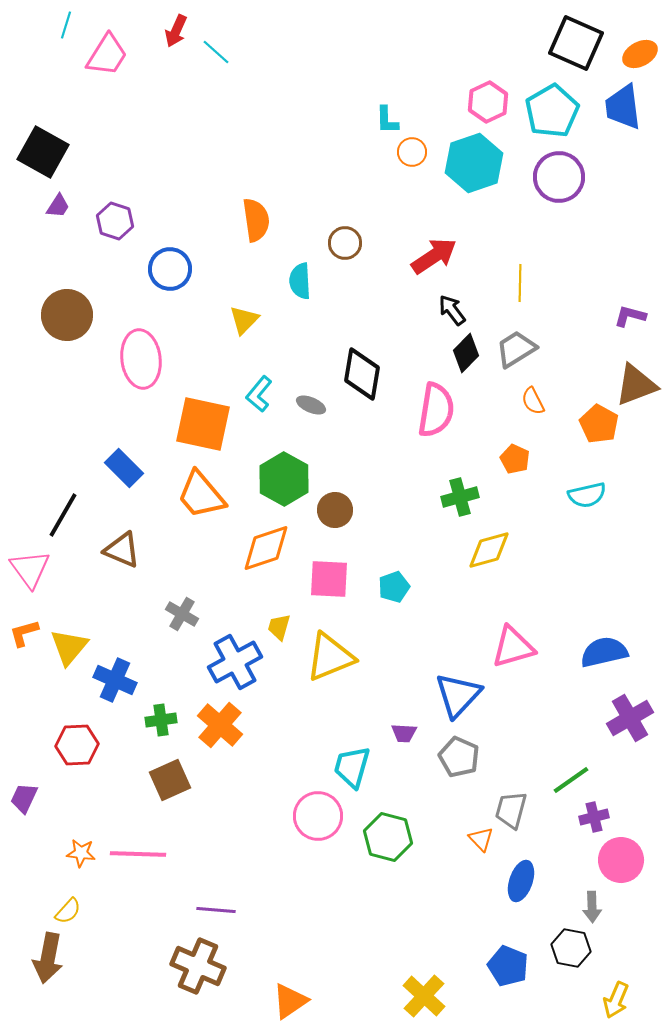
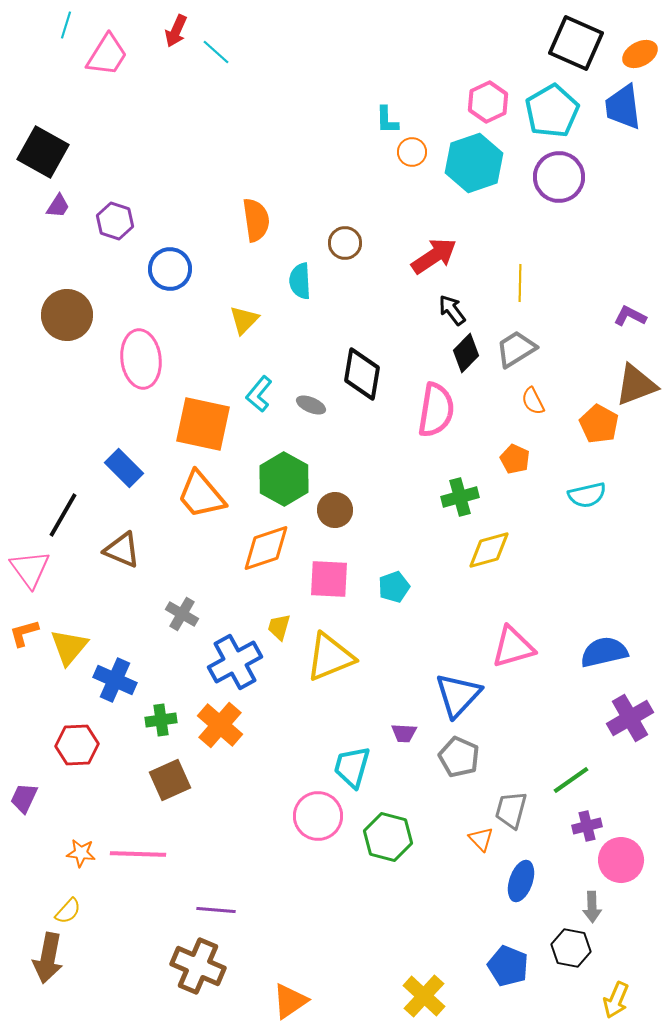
purple L-shape at (630, 316): rotated 12 degrees clockwise
purple cross at (594, 817): moved 7 px left, 9 px down
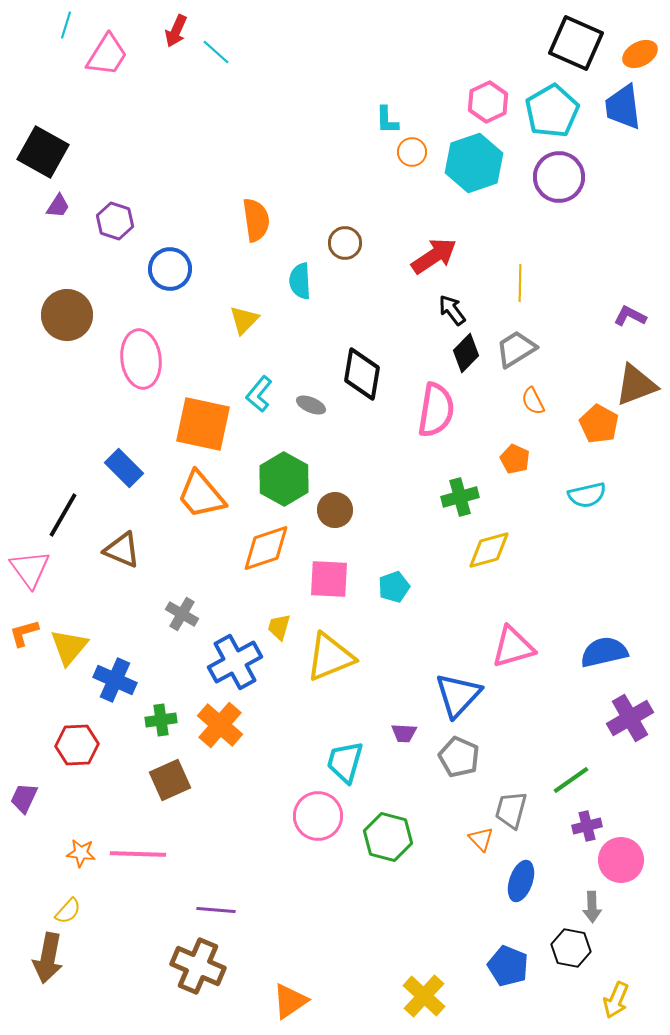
cyan trapezoid at (352, 767): moved 7 px left, 5 px up
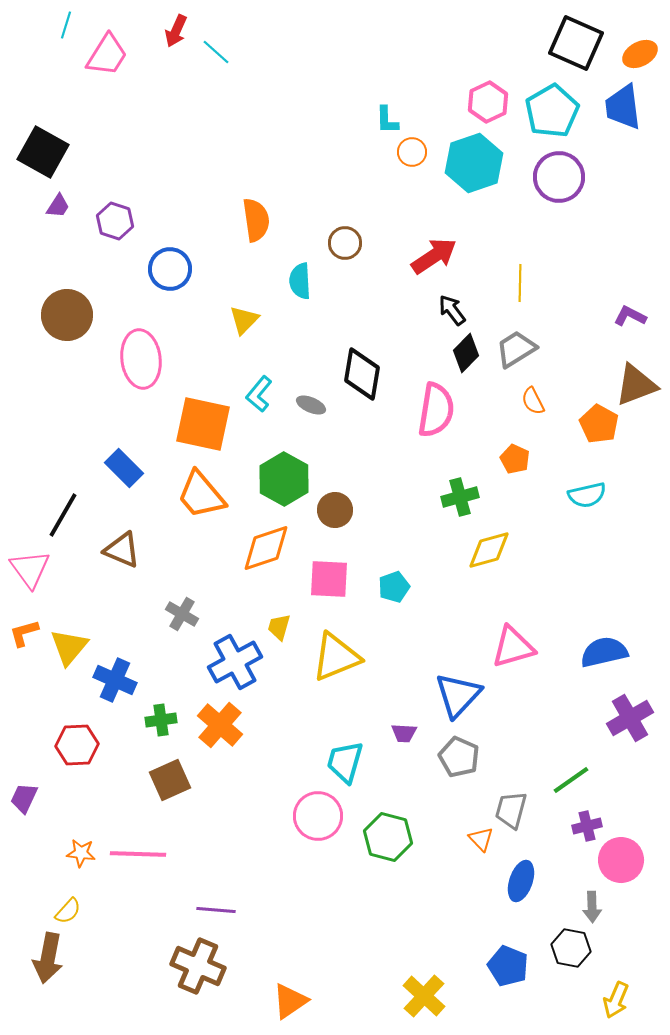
yellow triangle at (330, 657): moved 6 px right
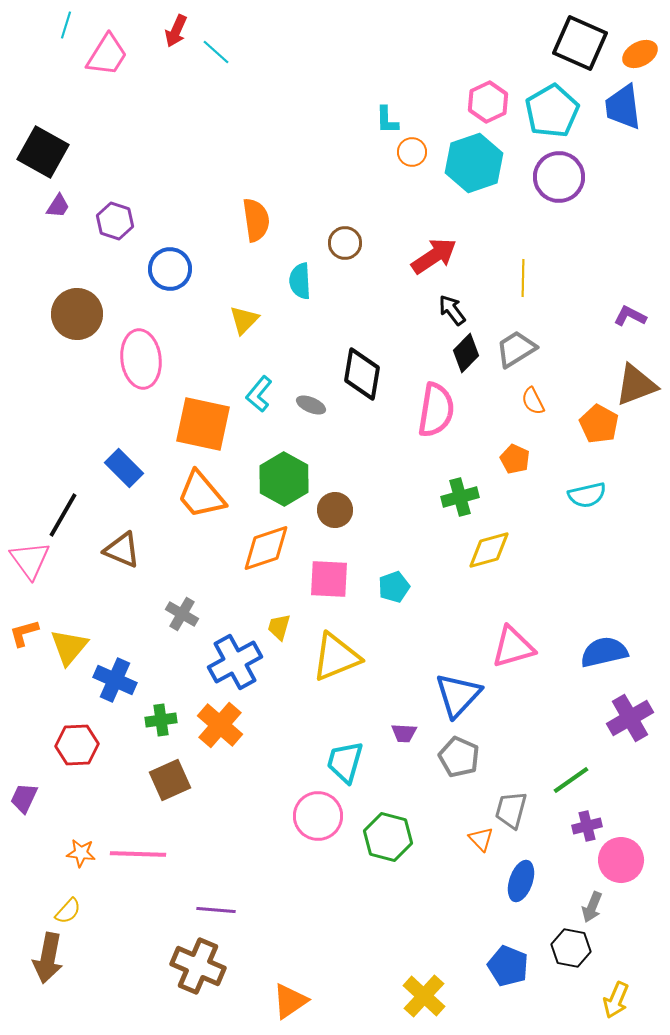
black square at (576, 43): moved 4 px right
yellow line at (520, 283): moved 3 px right, 5 px up
brown circle at (67, 315): moved 10 px right, 1 px up
pink triangle at (30, 569): moved 9 px up
gray arrow at (592, 907): rotated 24 degrees clockwise
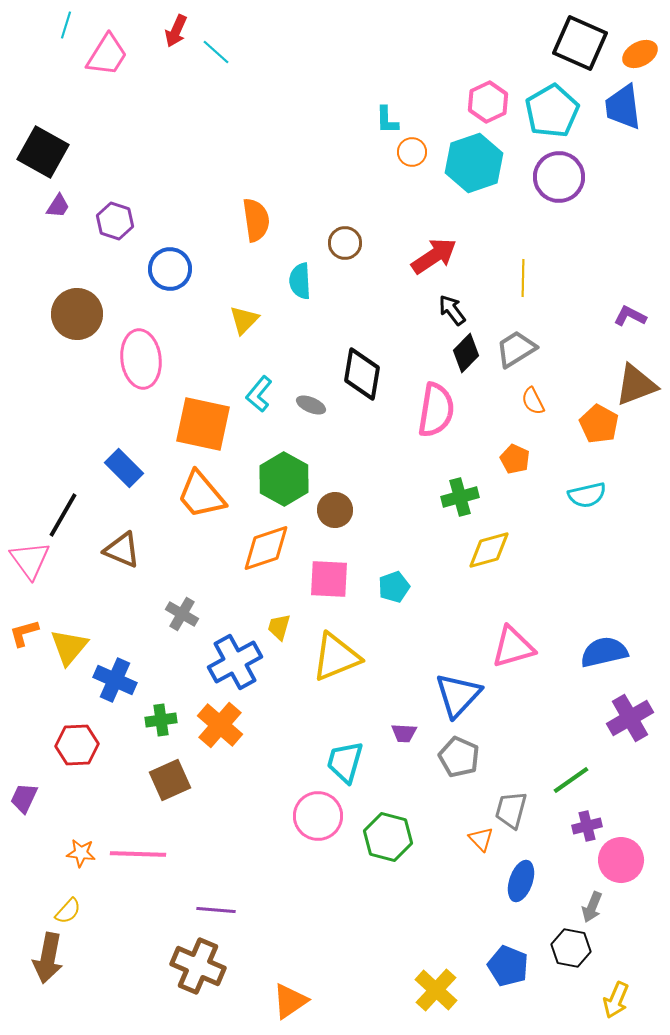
yellow cross at (424, 996): moved 12 px right, 6 px up
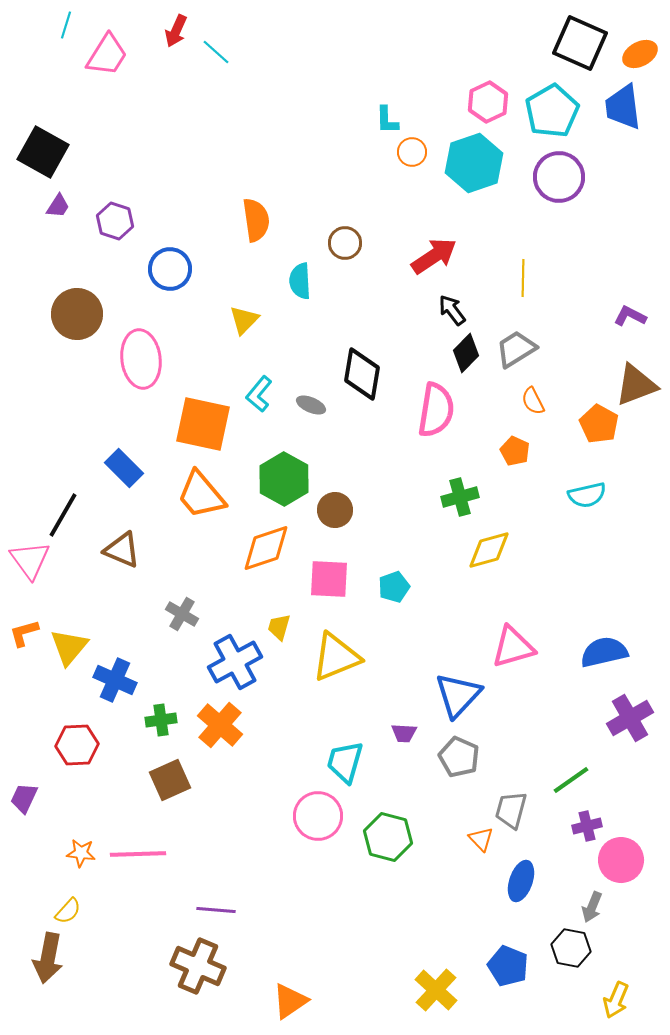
orange pentagon at (515, 459): moved 8 px up
pink line at (138, 854): rotated 4 degrees counterclockwise
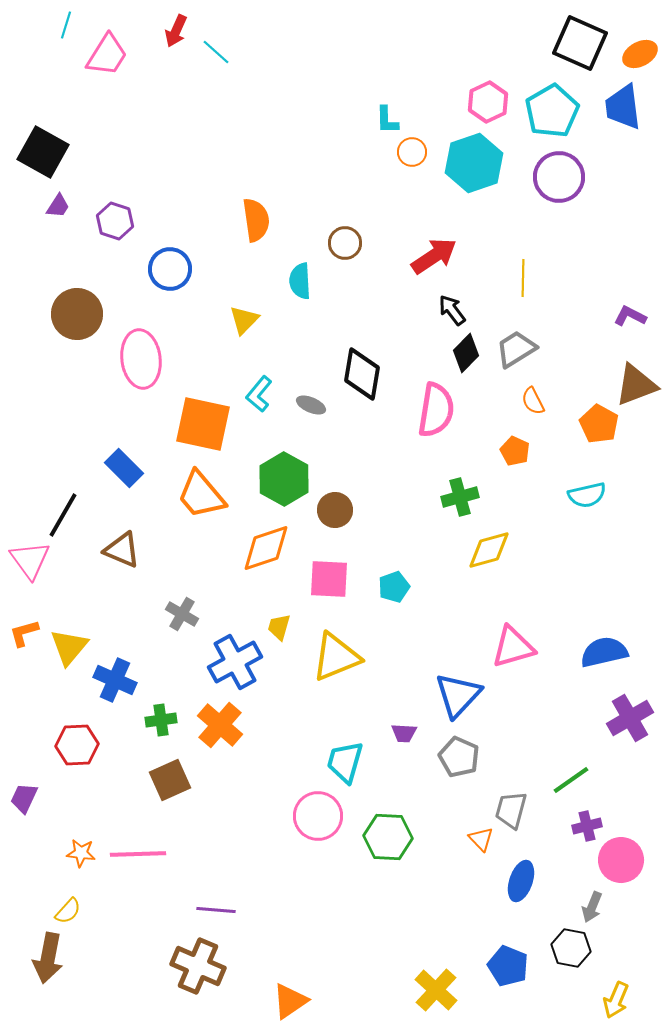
green hexagon at (388, 837): rotated 12 degrees counterclockwise
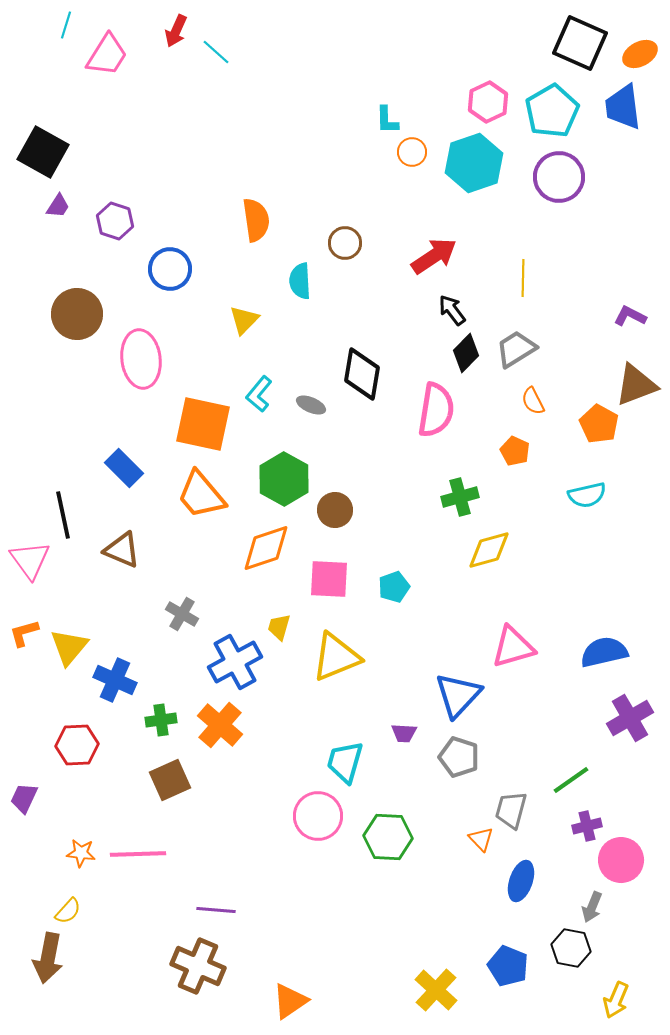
black line at (63, 515): rotated 42 degrees counterclockwise
gray pentagon at (459, 757): rotated 6 degrees counterclockwise
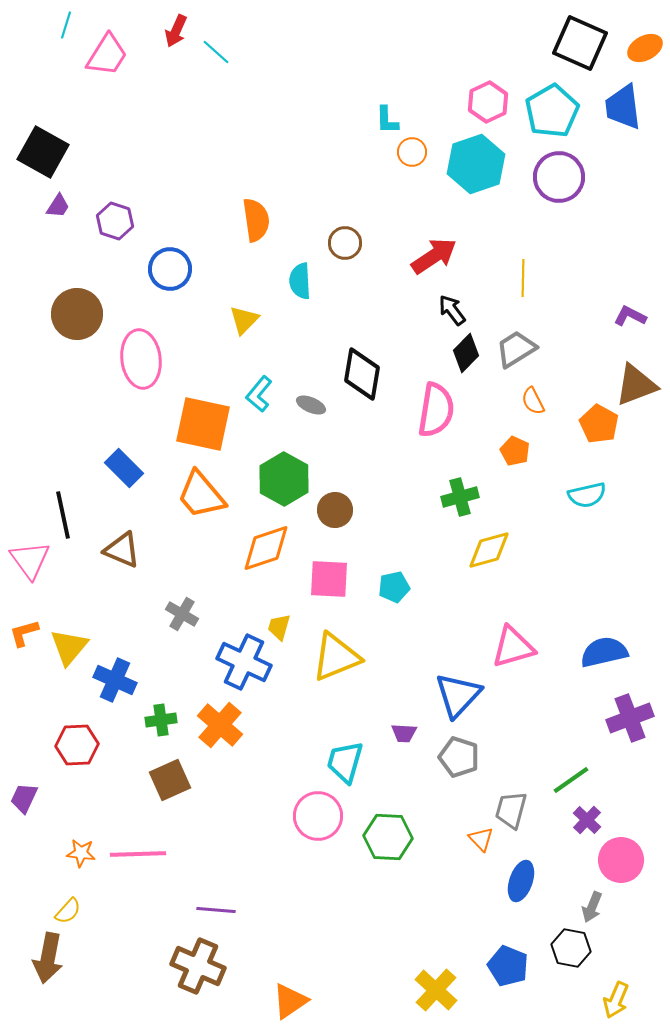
orange ellipse at (640, 54): moved 5 px right, 6 px up
cyan hexagon at (474, 163): moved 2 px right, 1 px down
cyan pentagon at (394, 587): rotated 8 degrees clockwise
blue cross at (235, 662): moved 9 px right; rotated 36 degrees counterclockwise
purple cross at (630, 718): rotated 9 degrees clockwise
purple cross at (587, 826): moved 6 px up; rotated 32 degrees counterclockwise
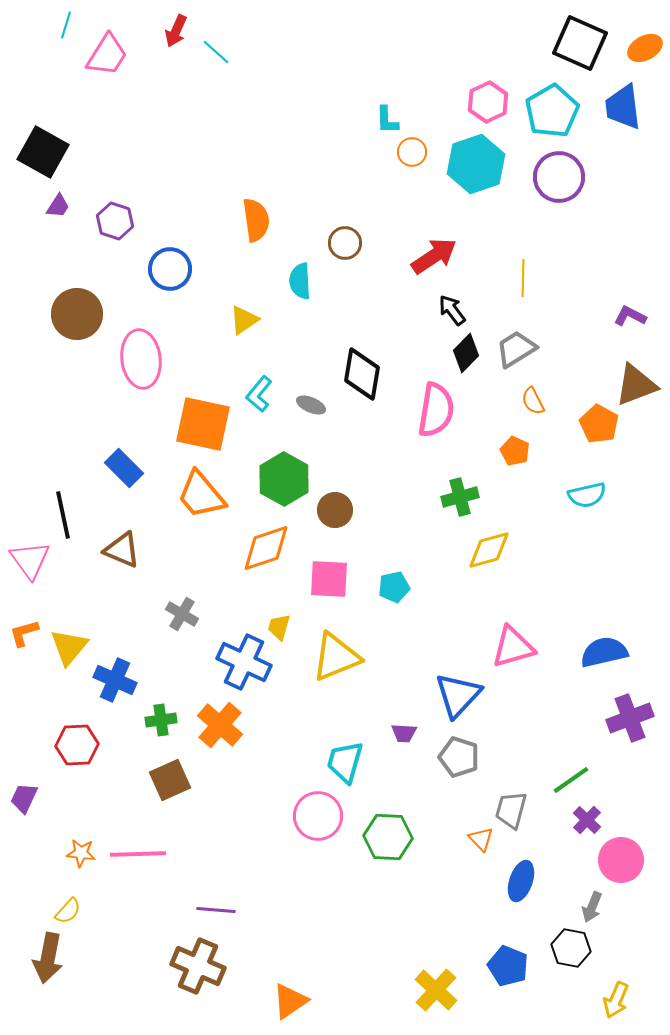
yellow triangle at (244, 320): rotated 12 degrees clockwise
